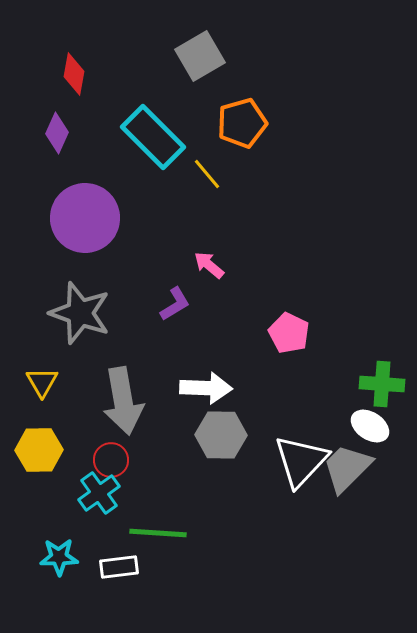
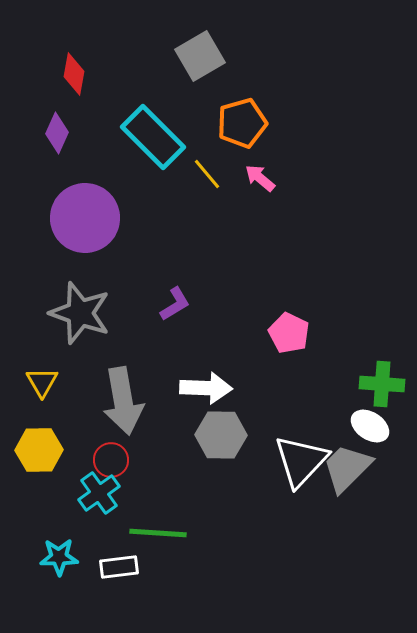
pink arrow: moved 51 px right, 87 px up
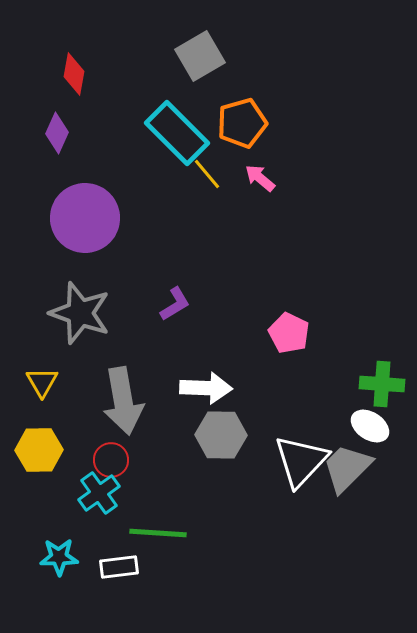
cyan rectangle: moved 24 px right, 4 px up
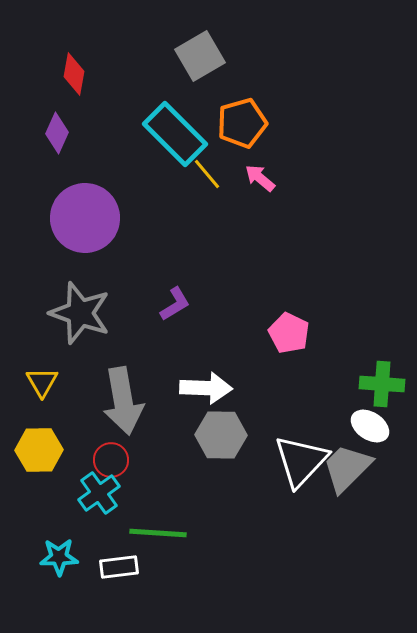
cyan rectangle: moved 2 px left, 1 px down
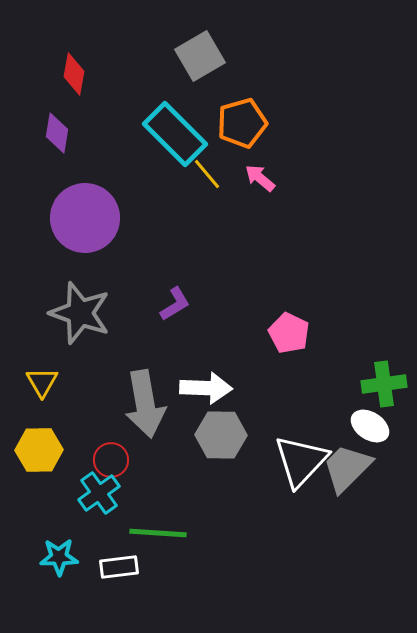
purple diamond: rotated 15 degrees counterclockwise
green cross: moved 2 px right; rotated 12 degrees counterclockwise
gray arrow: moved 22 px right, 3 px down
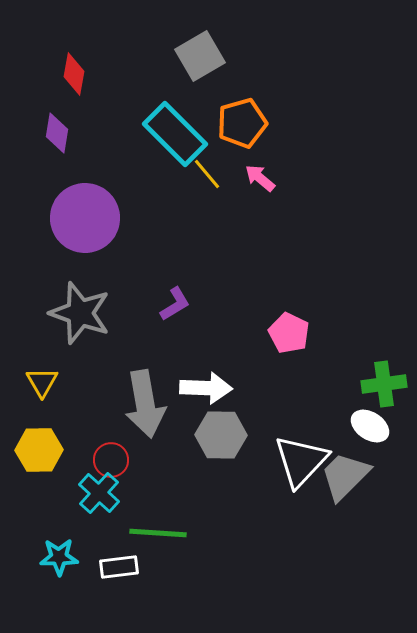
gray trapezoid: moved 2 px left, 8 px down
cyan cross: rotated 12 degrees counterclockwise
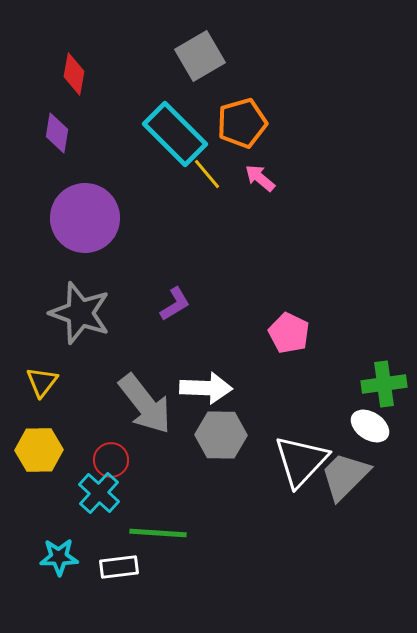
yellow triangle: rotated 8 degrees clockwise
gray arrow: rotated 28 degrees counterclockwise
